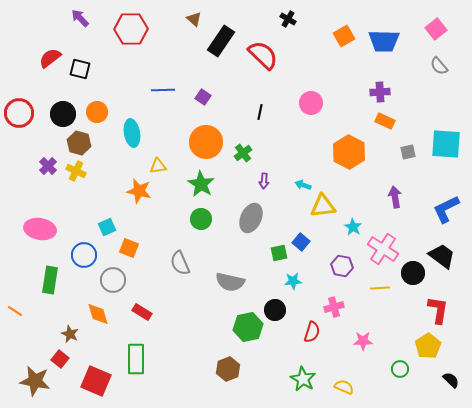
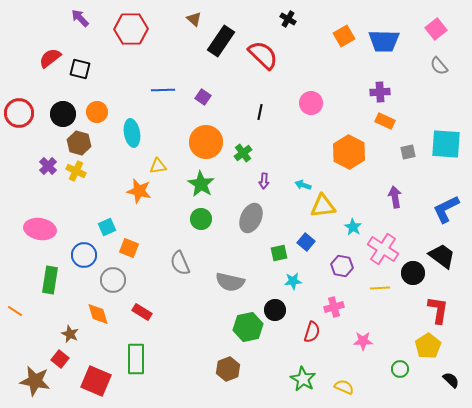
blue square at (301, 242): moved 5 px right
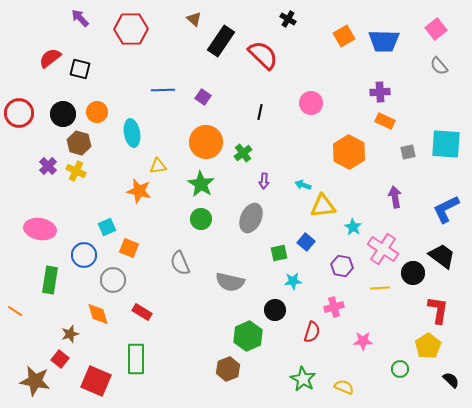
green hexagon at (248, 327): moved 9 px down; rotated 12 degrees counterclockwise
brown star at (70, 334): rotated 30 degrees clockwise
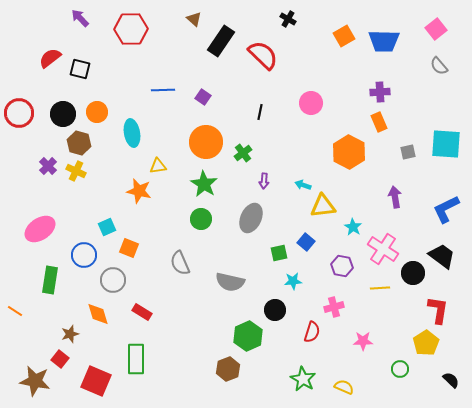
orange rectangle at (385, 121): moved 6 px left, 1 px down; rotated 42 degrees clockwise
green star at (201, 184): moved 3 px right
pink ellipse at (40, 229): rotated 44 degrees counterclockwise
yellow pentagon at (428, 346): moved 2 px left, 3 px up
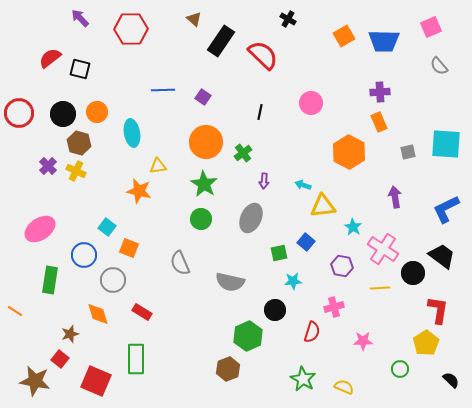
pink square at (436, 29): moved 5 px left, 2 px up; rotated 15 degrees clockwise
cyan square at (107, 227): rotated 30 degrees counterclockwise
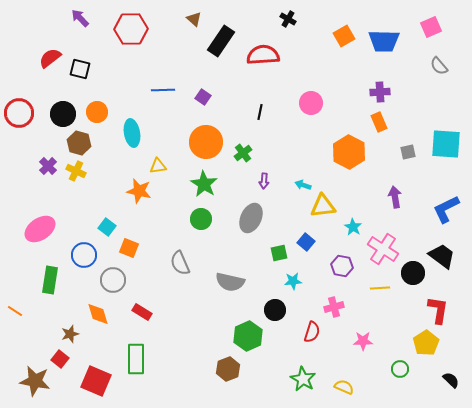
red semicircle at (263, 55): rotated 48 degrees counterclockwise
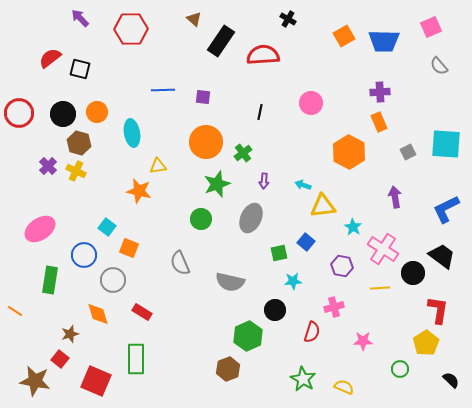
purple square at (203, 97): rotated 28 degrees counterclockwise
gray square at (408, 152): rotated 14 degrees counterclockwise
green star at (204, 184): moved 13 px right; rotated 20 degrees clockwise
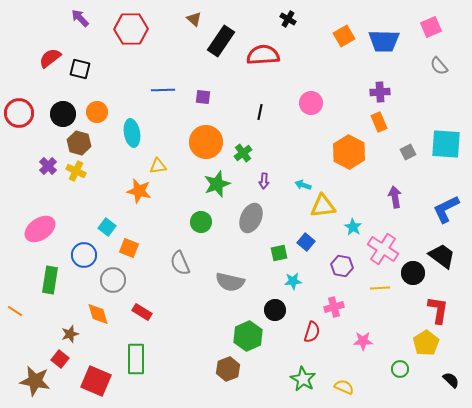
green circle at (201, 219): moved 3 px down
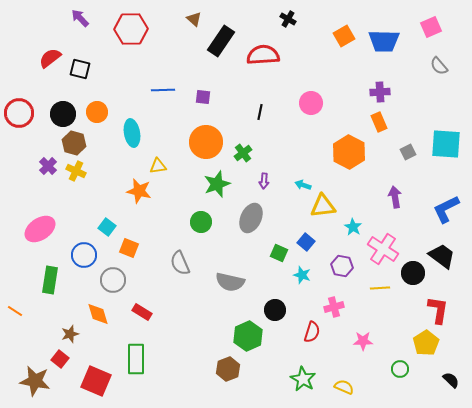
brown hexagon at (79, 143): moved 5 px left
green square at (279, 253): rotated 36 degrees clockwise
cyan star at (293, 281): moved 9 px right, 6 px up; rotated 24 degrees clockwise
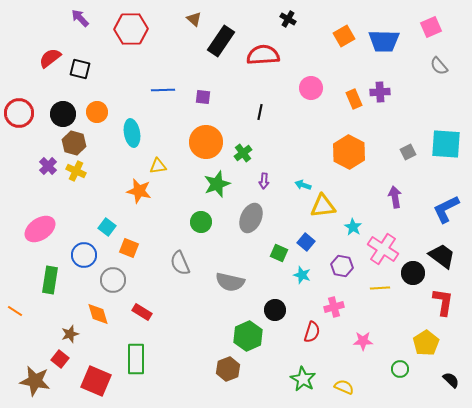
pink circle at (311, 103): moved 15 px up
orange rectangle at (379, 122): moved 25 px left, 23 px up
red L-shape at (438, 310): moved 5 px right, 8 px up
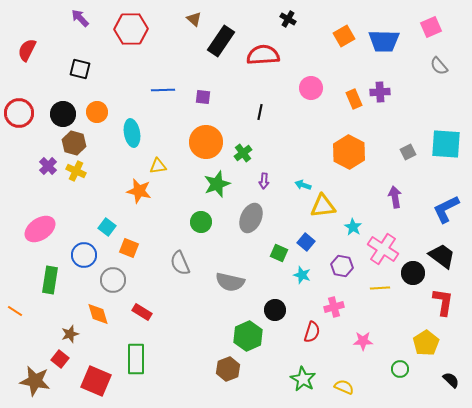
red semicircle at (50, 58): moved 23 px left, 8 px up; rotated 25 degrees counterclockwise
